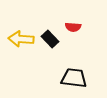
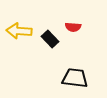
yellow arrow: moved 2 px left, 8 px up
black trapezoid: moved 1 px right
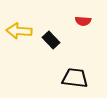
red semicircle: moved 10 px right, 6 px up
black rectangle: moved 1 px right, 1 px down
